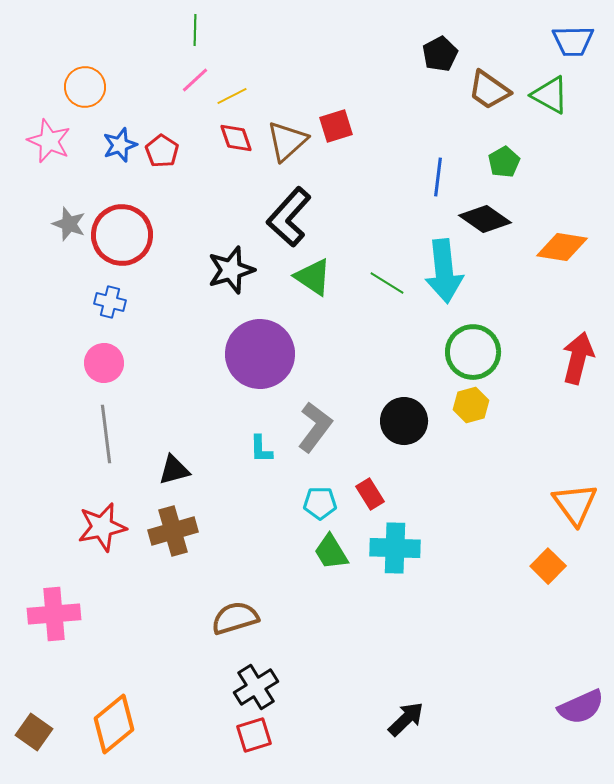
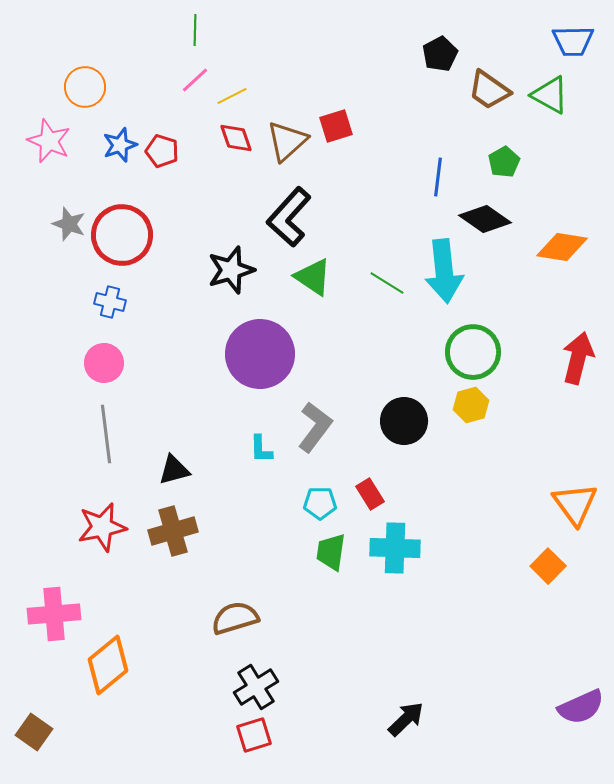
red pentagon at (162, 151): rotated 16 degrees counterclockwise
green trapezoid at (331, 552): rotated 39 degrees clockwise
orange diamond at (114, 724): moved 6 px left, 59 px up
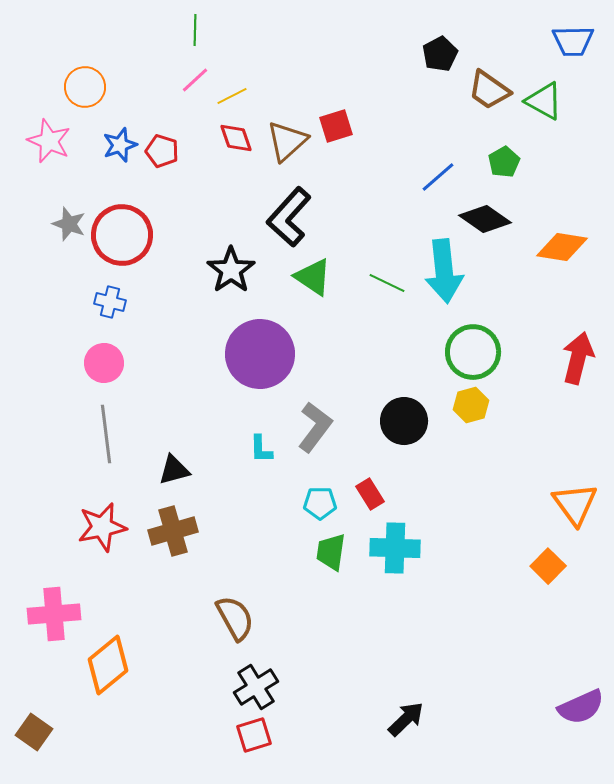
green triangle at (550, 95): moved 6 px left, 6 px down
blue line at (438, 177): rotated 42 degrees clockwise
black star at (231, 270): rotated 18 degrees counterclockwise
green line at (387, 283): rotated 6 degrees counterclockwise
brown semicircle at (235, 618): rotated 78 degrees clockwise
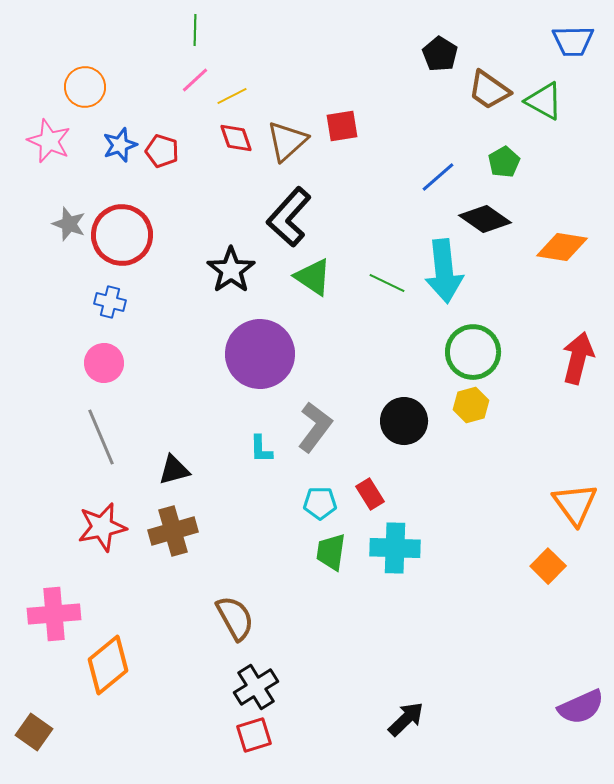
black pentagon at (440, 54): rotated 12 degrees counterclockwise
red square at (336, 126): moved 6 px right; rotated 8 degrees clockwise
gray line at (106, 434): moved 5 px left, 3 px down; rotated 16 degrees counterclockwise
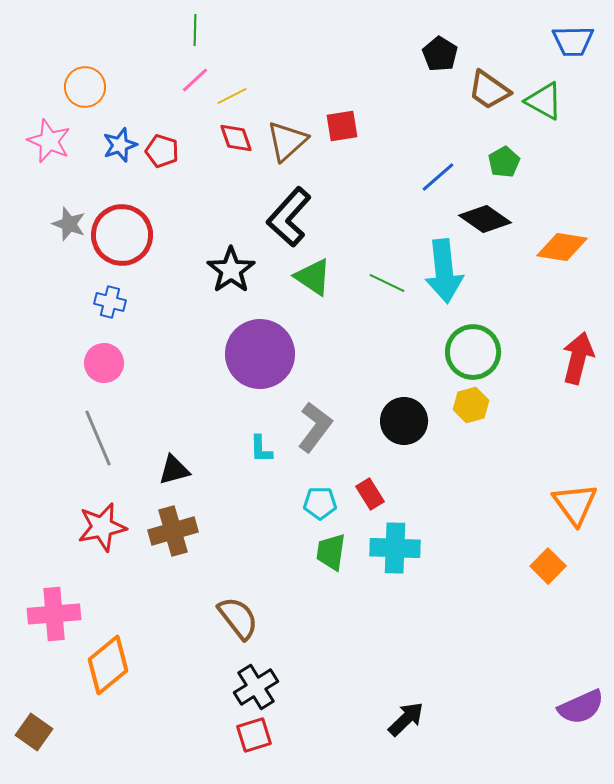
gray line at (101, 437): moved 3 px left, 1 px down
brown semicircle at (235, 618): moved 3 px right; rotated 9 degrees counterclockwise
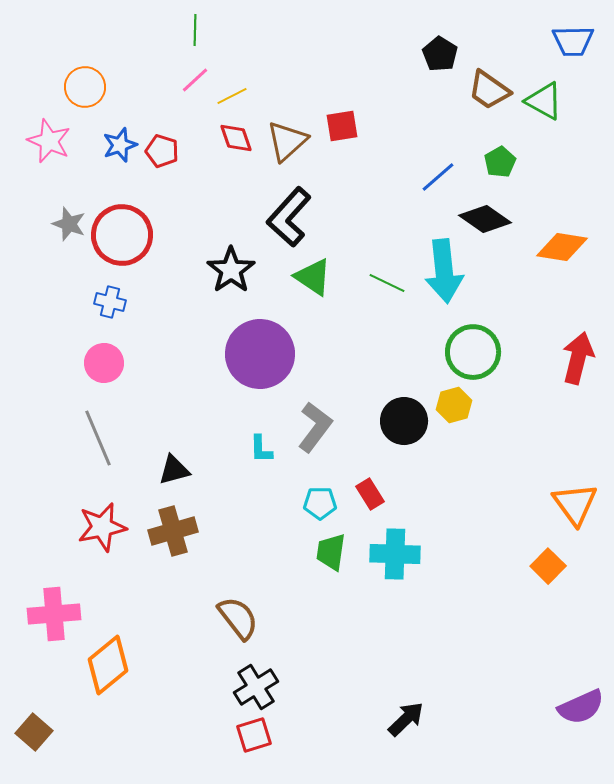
green pentagon at (504, 162): moved 4 px left
yellow hexagon at (471, 405): moved 17 px left
cyan cross at (395, 548): moved 6 px down
brown square at (34, 732): rotated 6 degrees clockwise
